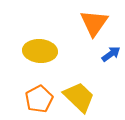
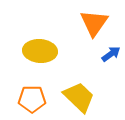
orange pentagon: moved 7 px left; rotated 28 degrees clockwise
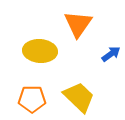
orange triangle: moved 16 px left, 1 px down
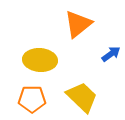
orange triangle: rotated 16 degrees clockwise
yellow ellipse: moved 9 px down
yellow trapezoid: moved 3 px right
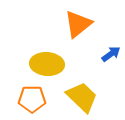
yellow ellipse: moved 7 px right, 4 px down
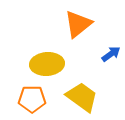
yellow ellipse: rotated 8 degrees counterclockwise
yellow trapezoid: rotated 8 degrees counterclockwise
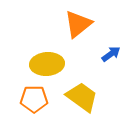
orange pentagon: moved 2 px right
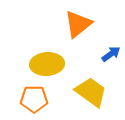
yellow trapezoid: moved 9 px right, 5 px up
